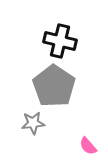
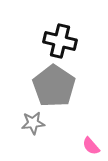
pink semicircle: moved 3 px right
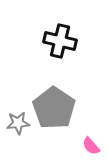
gray pentagon: moved 22 px down
gray star: moved 15 px left
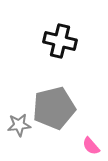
gray pentagon: rotated 24 degrees clockwise
gray star: moved 1 px right, 2 px down
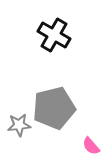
black cross: moved 6 px left, 6 px up; rotated 16 degrees clockwise
